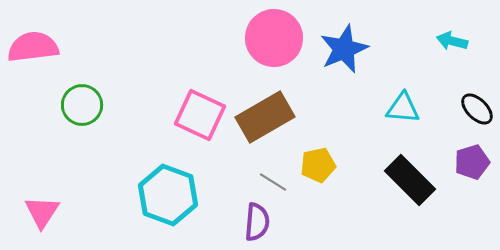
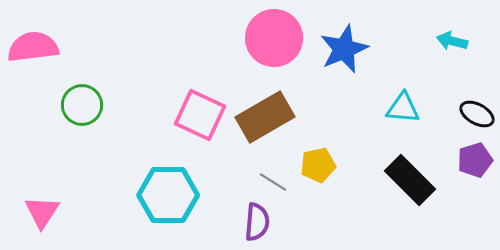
black ellipse: moved 5 px down; rotated 16 degrees counterclockwise
purple pentagon: moved 3 px right, 2 px up
cyan hexagon: rotated 20 degrees counterclockwise
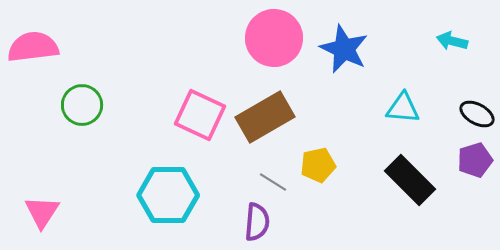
blue star: rotated 24 degrees counterclockwise
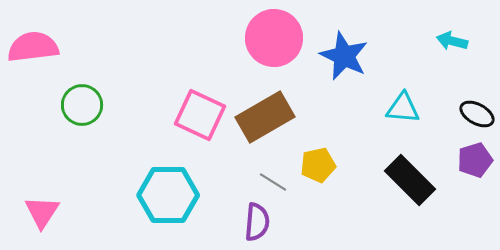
blue star: moved 7 px down
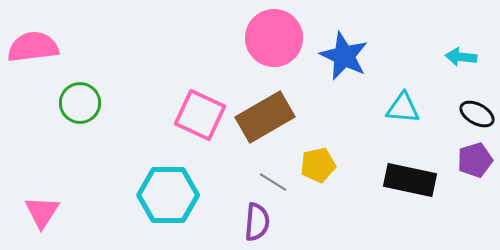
cyan arrow: moved 9 px right, 16 px down; rotated 8 degrees counterclockwise
green circle: moved 2 px left, 2 px up
black rectangle: rotated 33 degrees counterclockwise
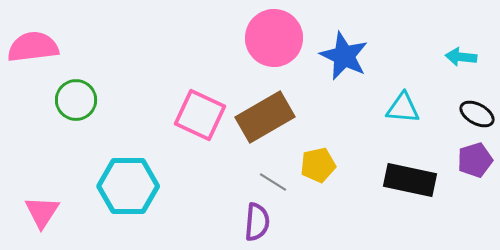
green circle: moved 4 px left, 3 px up
cyan hexagon: moved 40 px left, 9 px up
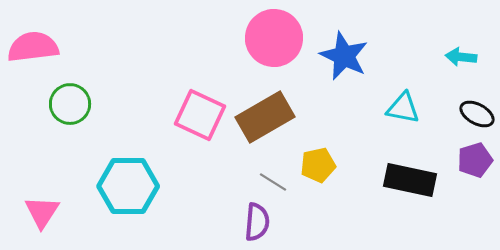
green circle: moved 6 px left, 4 px down
cyan triangle: rotated 6 degrees clockwise
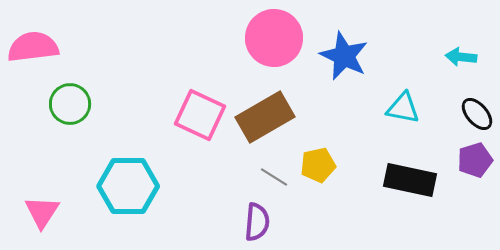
black ellipse: rotated 20 degrees clockwise
gray line: moved 1 px right, 5 px up
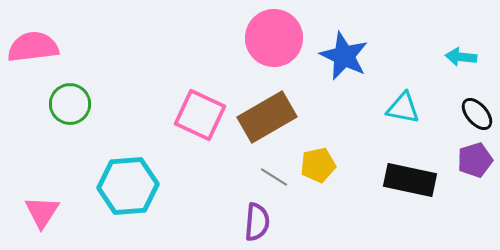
brown rectangle: moved 2 px right
cyan hexagon: rotated 4 degrees counterclockwise
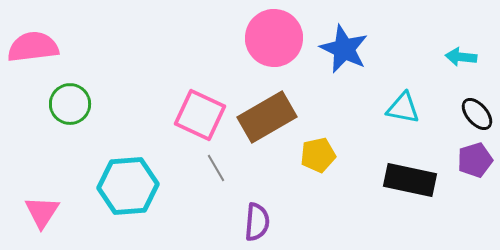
blue star: moved 7 px up
yellow pentagon: moved 10 px up
gray line: moved 58 px left, 9 px up; rotated 28 degrees clockwise
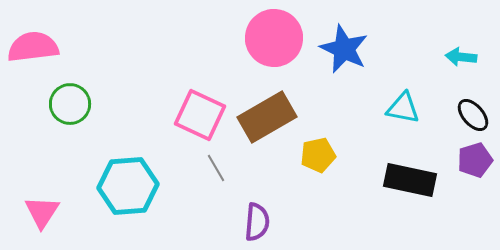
black ellipse: moved 4 px left, 1 px down
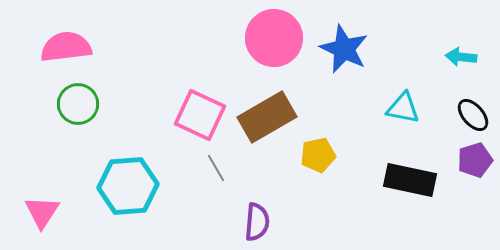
pink semicircle: moved 33 px right
green circle: moved 8 px right
